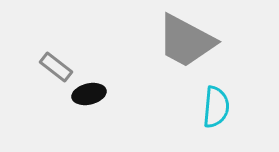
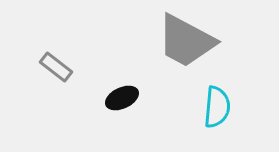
black ellipse: moved 33 px right, 4 px down; rotated 12 degrees counterclockwise
cyan semicircle: moved 1 px right
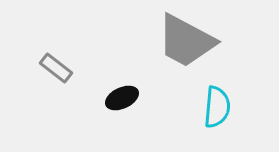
gray rectangle: moved 1 px down
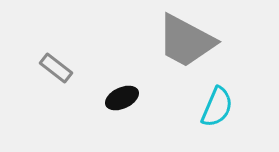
cyan semicircle: rotated 18 degrees clockwise
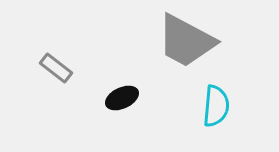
cyan semicircle: moved 1 px left, 1 px up; rotated 18 degrees counterclockwise
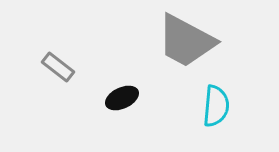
gray rectangle: moved 2 px right, 1 px up
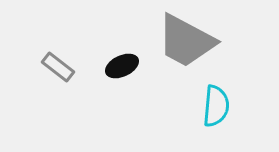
black ellipse: moved 32 px up
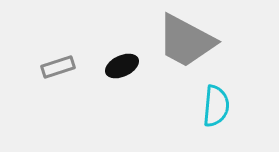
gray rectangle: rotated 56 degrees counterclockwise
